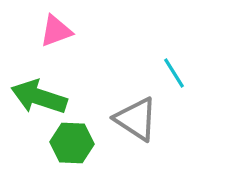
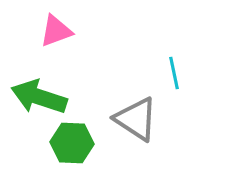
cyan line: rotated 20 degrees clockwise
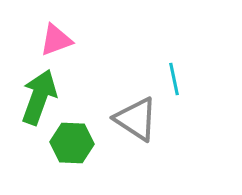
pink triangle: moved 9 px down
cyan line: moved 6 px down
green arrow: rotated 92 degrees clockwise
